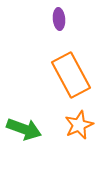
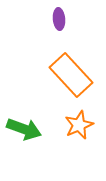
orange rectangle: rotated 15 degrees counterclockwise
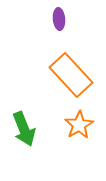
orange star: rotated 8 degrees counterclockwise
green arrow: rotated 48 degrees clockwise
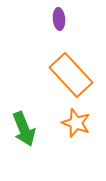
orange star: moved 3 px left, 2 px up; rotated 20 degrees counterclockwise
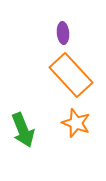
purple ellipse: moved 4 px right, 14 px down
green arrow: moved 1 px left, 1 px down
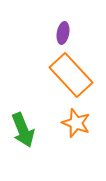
purple ellipse: rotated 15 degrees clockwise
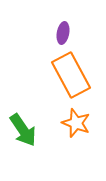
orange rectangle: rotated 15 degrees clockwise
green arrow: rotated 12 degrees counterclockwise
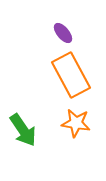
purple ellipse: rotated 50 degrees counterclockwise
orange star: rotated 12 degrees counterclockwise
